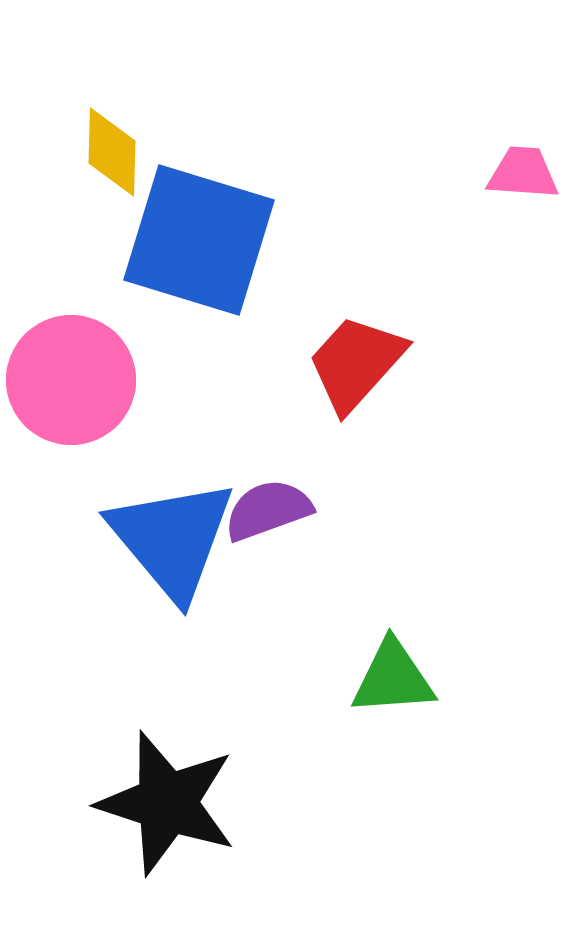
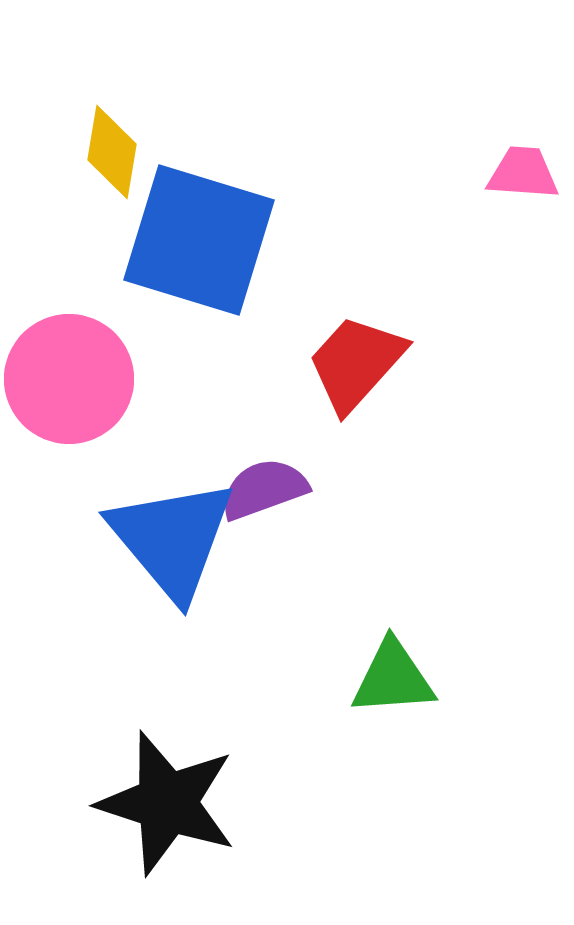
yellow diamond: rotated 8 degrees clockwise
pink circle: moved 2 px left, 1 px up
purple semicircle: moved 4 px left, 21 px up
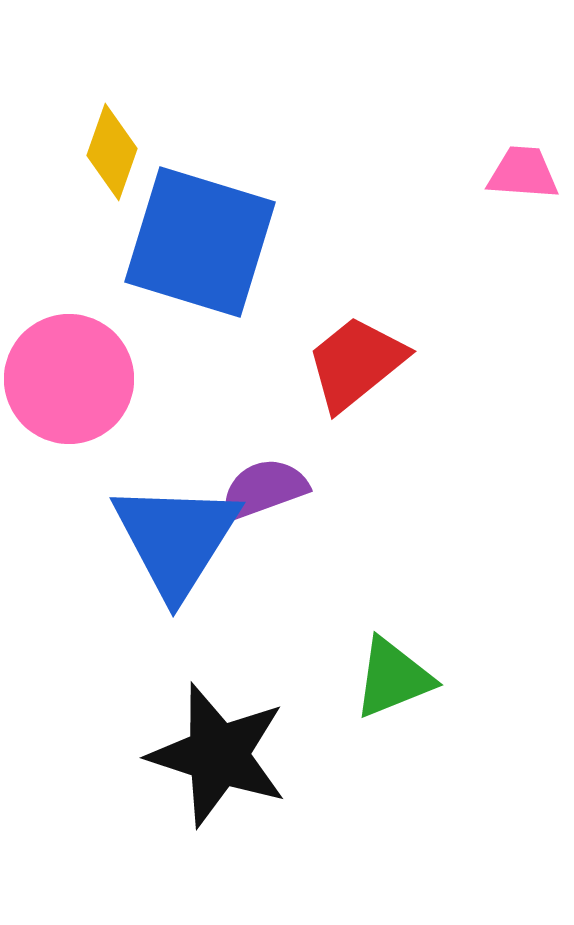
yellow diamond: rotated 10 degrees clockwise
blue square: moved 1 px right, 2 px down
red trapezoid: rotated 9 degrees clockwise
blue triangle: moved 4 px right; rotated 12 degrees clockwise
green triangle: rotated 18 degrees counterclockwise
black star: moved 51 px right, 48 px up
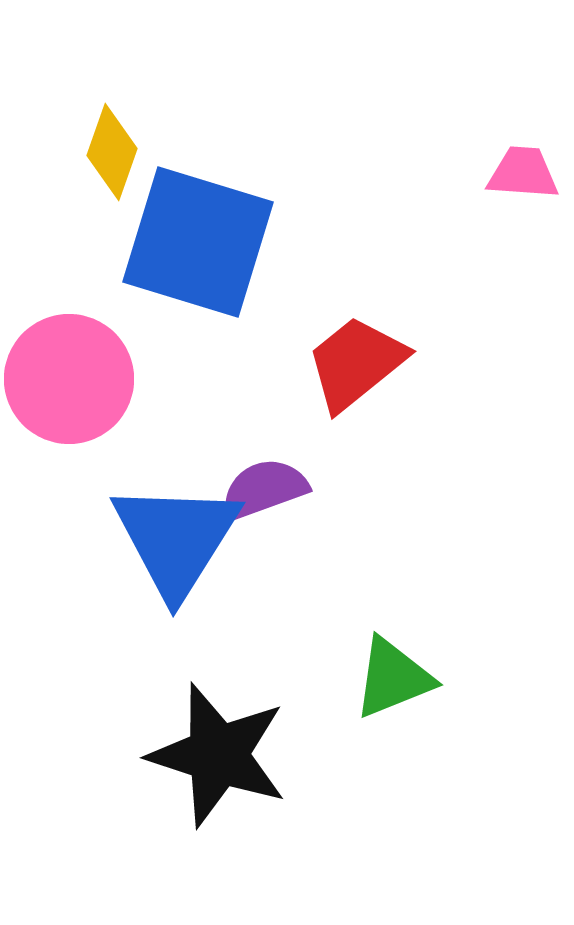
blue square: moved 2 px left
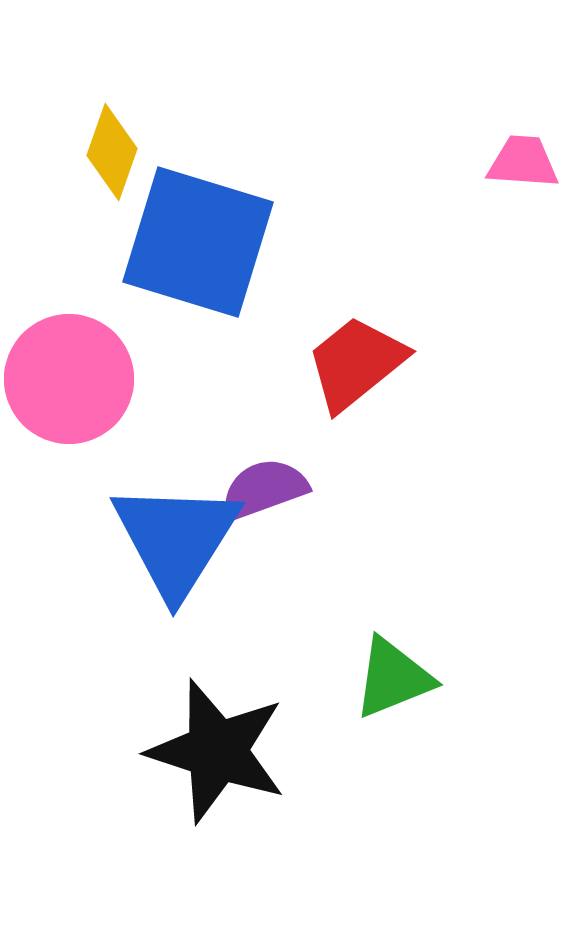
pink trapezoid: moved 11 px up
black star: moved 1 px left, 4 px up
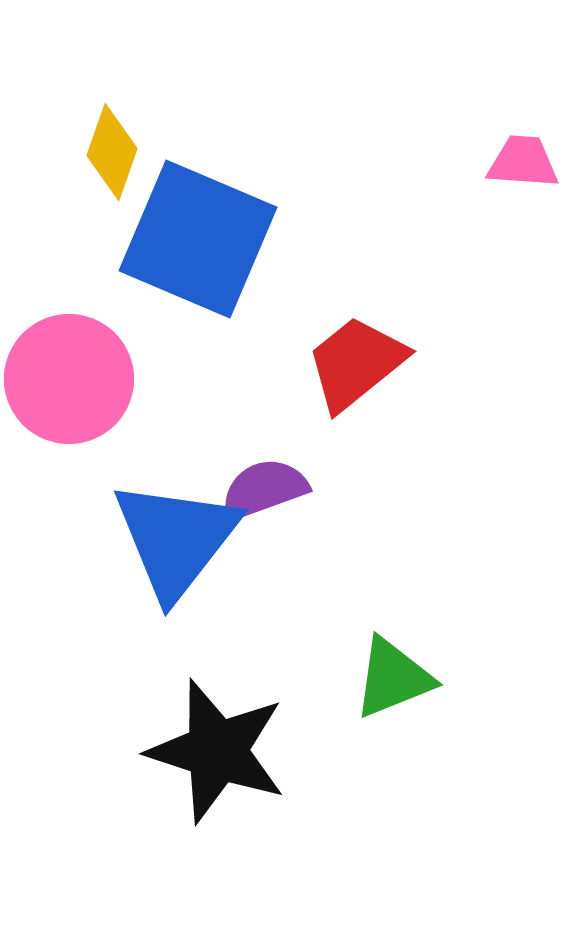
blue square: moved 3 px up; rotated 6 degrees clockwise
blue triangle: rotated 6 degrees clockwise
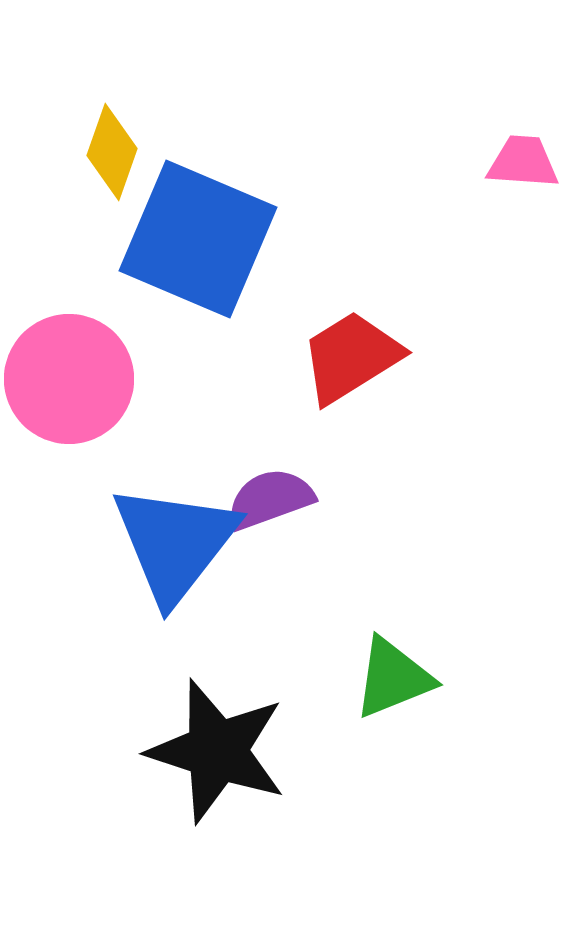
red trapezoid: moved 5 px left, 6 px up; rotated 7 degrees clockwise
purple semicircle: moved 6 px right, 10 px down
blue triangle: moved 1 px left, 4 px down
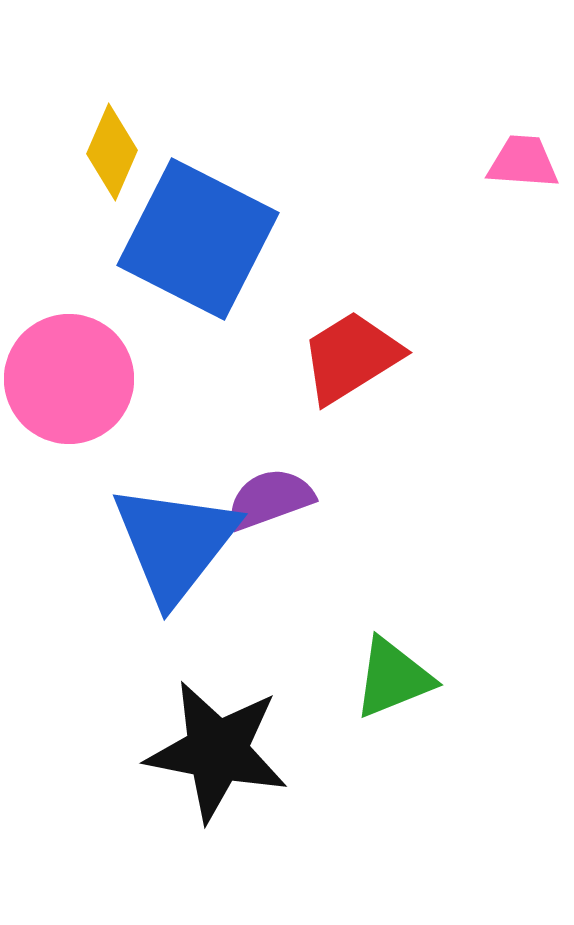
yellow diamond: rotated 4 degrees clockwise
blue square: rotated 4 degrees clockwise
black star: rotated 7 degrees counterclockwise
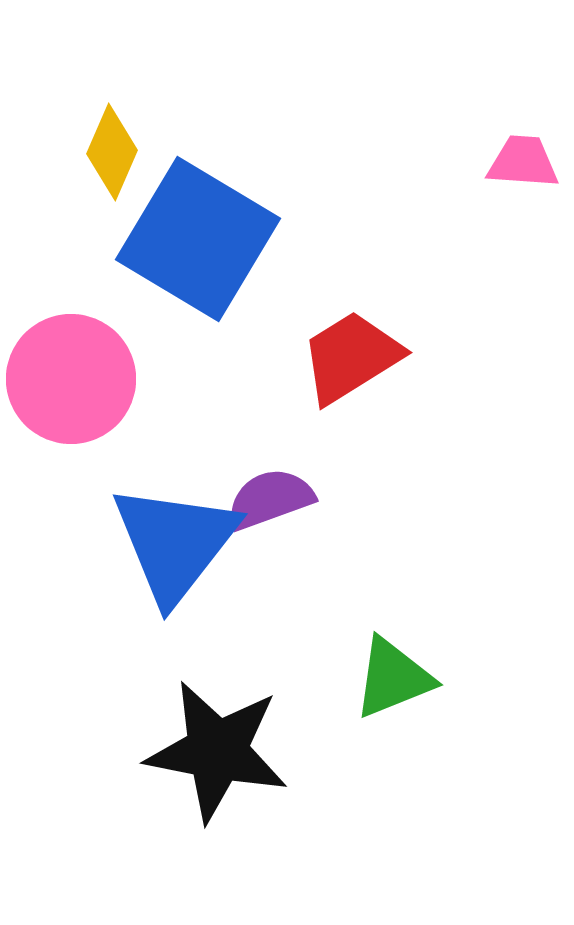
blue square: rotated 4 degrees clockwise
pink circle: moved 2 px right
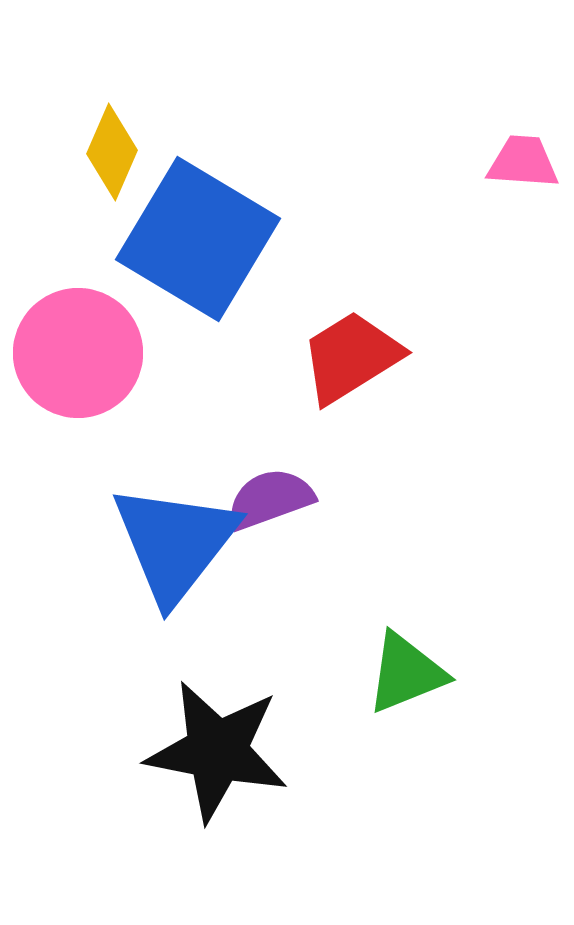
pink circle: moved 7 px right, 26 px up
green triangle: moved 13 px right, 5 px up
